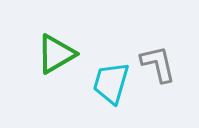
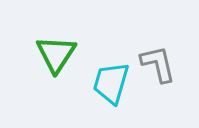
green triangle: rotated 27 degrees counterclockwise
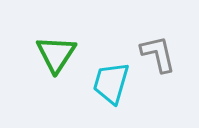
gray L-shape: moved 10 px up
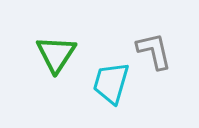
gray L-shape: moved 4 px left, 3 px up
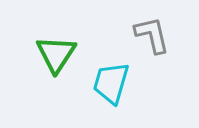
gray L-shape: moved 2 px left, 16 px up
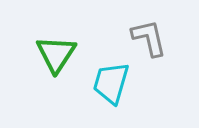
gray L-shape: moved 3 px left, 3 px down
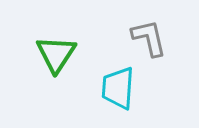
cyan trapezoid: moved 7 px right, 5 px down; rotated 12 degrees counterclockwise
